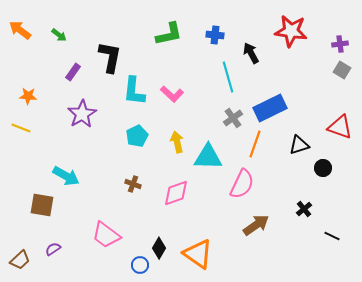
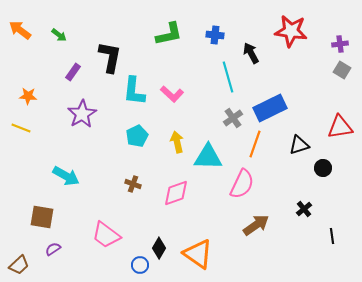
red triangle: rotated 28 degrees counterclockwise
brown square: moved 12 px down
black line: rotated 56 degrees clockwise
brown trapezoid: moved 1 px left, 5 px down
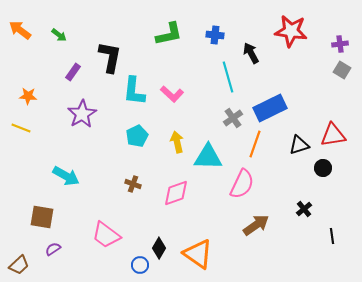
red triangle: moved 7 px left, 8 px down
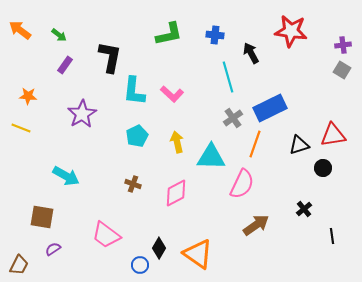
purple cross: moved 3 px right, 1 px down
purple rectangle: moved 8 px left, 7 px up
cyan triangle: moved 3 px right
pink diamond: rotated 8 degrees counterclockwise
brown trapezoid: rotated 20 degrees counterclockwise
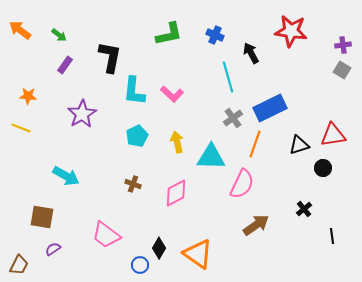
blue cross: rotated 18 degrees clockwise
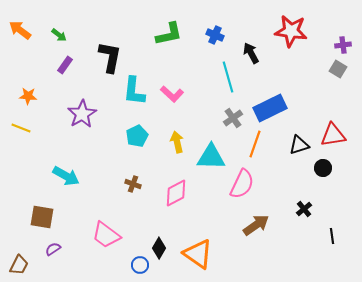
gray square: moved 4 px left, 1 px up
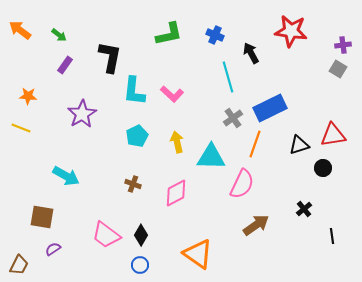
black diamond: moved 18 px left, 13 px up
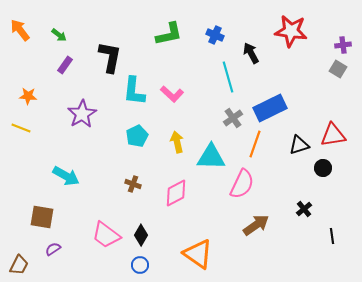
orange arrow: rotated 15 degrees clockwise
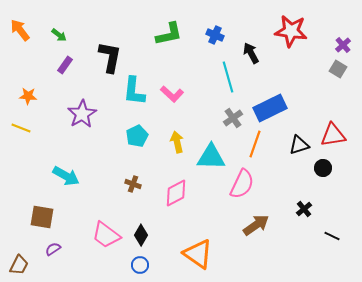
purple cross: rotated 35 degrees counterclockwise
black line: rotated 56 degrees counterclockwise
